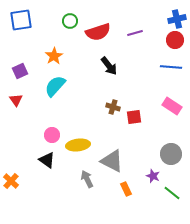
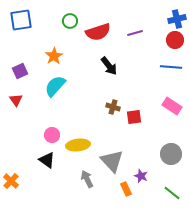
gray triangle: rotated 20 degrees clockwise
purple star: moved 12 px left
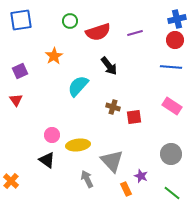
cyan semicircle: moved 23 px right
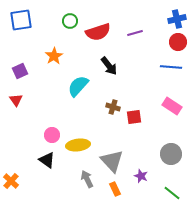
red circle: moved 3 px right, 2 px down
orange rectangle: moved 11 px left
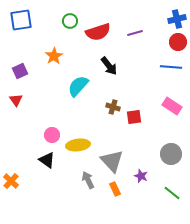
gray arrow: moved 1 px right, 1 px down
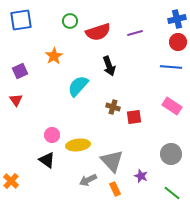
black arrow: rotated 18 degrees clockwise
gray arrow: rotated 90 degrees counterclockwise
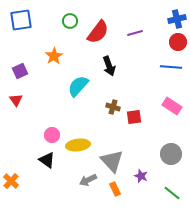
red semicircle: rotated 35 degrees counterclockwise
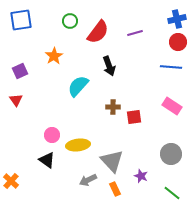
brown cross: rotated 16 degrees counterclockwise
